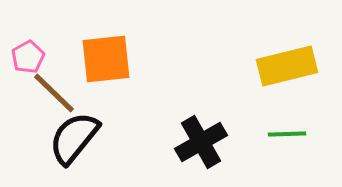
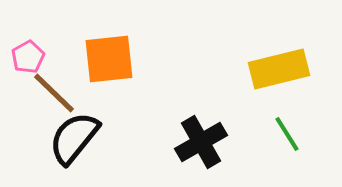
orange square: moved 3 px right
yellow rectangle: moved 8 px left, 3 px down
green line: rotated 60 degrees clockwise
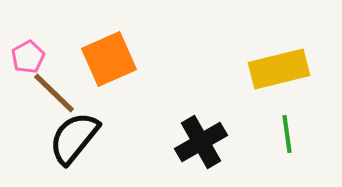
orange square: rotated 18 degrees counterclockwise
green line: rotated 24 degrees clockwise
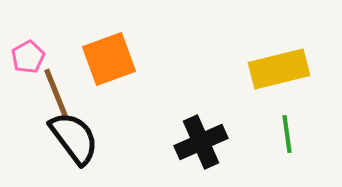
orange square: rotated 4 degrees clockwise
brown line: moved 2 px right; rotated 24 degrees clockwise
black semicircle: rotated 104 degrees clockwise
black cross: rotated 6 degrees clockwise
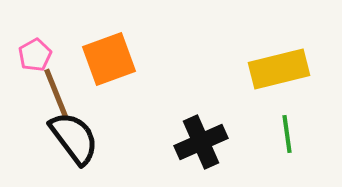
pink pentagon: moved 7 px right, 2 px up
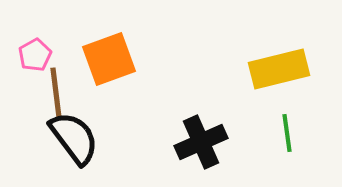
brown line: rotated 15 degrees clockwise
green line: moved 1 px up
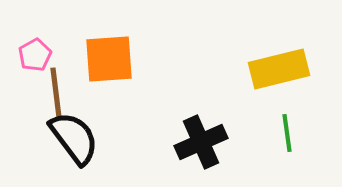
orange square: rotated 16 degrees clockwise
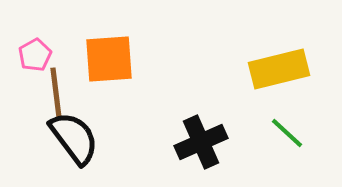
green line: rotated 39 degrees counterclockwise
